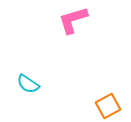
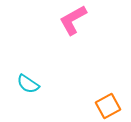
pink L-shape: rotated 12 degrees counterclockwise
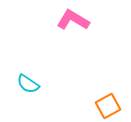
pink L-shape: rotated 60 degrees clockwise
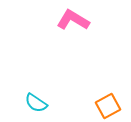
cyan semicircle: moved 8 px right, 19 px down
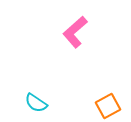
pink L-shape: moved 2 px right, 12 px down; rotated 72 degrees counterclockwise
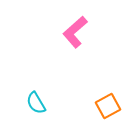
cyan semicircle: rotated 25 degrees clockwise
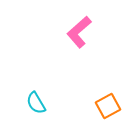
pink L-shape: moved 4 px right
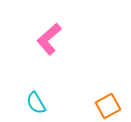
pink L-shape: moved 30 px left, 7 px down
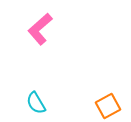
pink L-shape: moved 9 px left, 10 px up
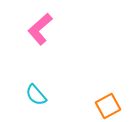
cyan semicircle: moved 8 px up; rotated 10 degrees counterclockwise
